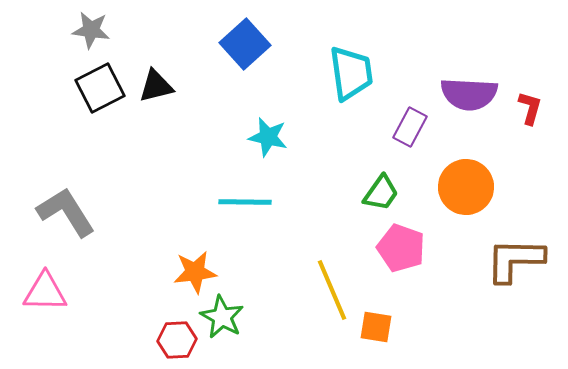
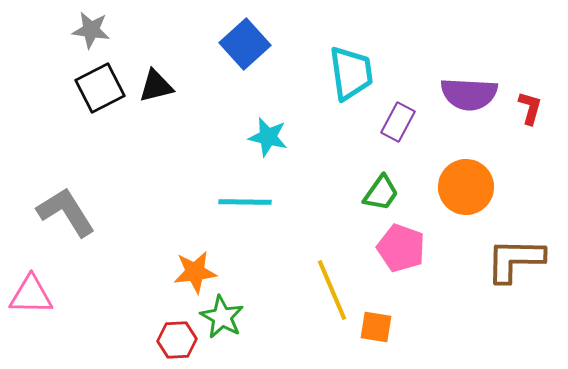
purple rectangle: moved 12 px left, 5 px up
pink triangle: moved 14 px left, 3 px down
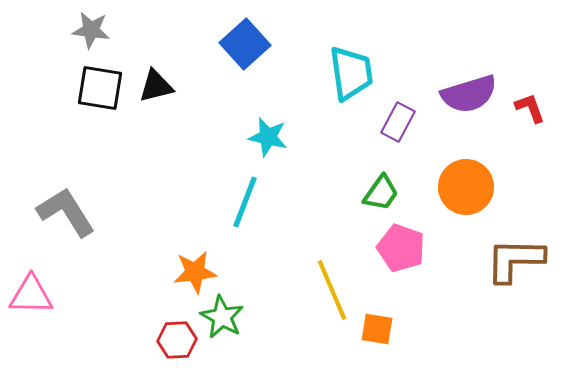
black square: rotated 36 degrees clockwise
purple semicircle: rotated 20 degrees counterclockwise
red L-shape: rotated 36 degrees counterclockwise
cyan line: rotated 70 degrees counterclockwise
orange square: moved 1 px right, 2 px down
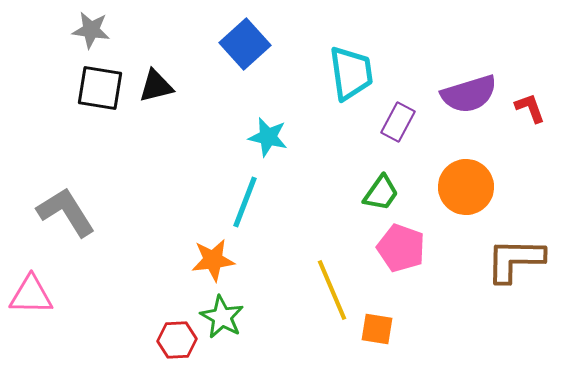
orange star: moved 18 px right, 12 px up
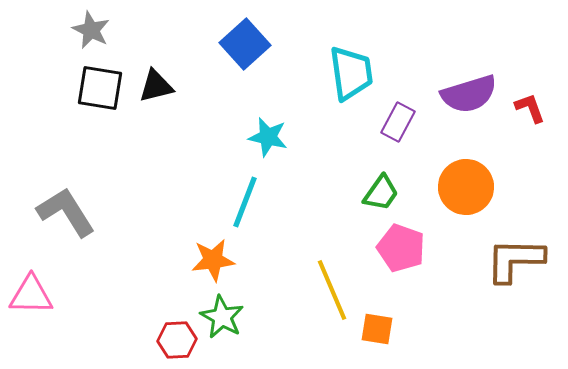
gray star: rotated 18 degrees clockwise
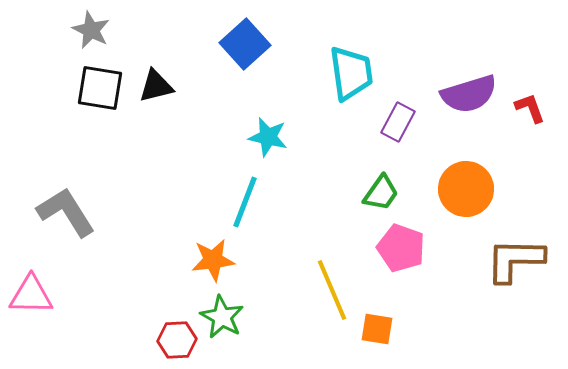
orange circle: moved 2 px down
